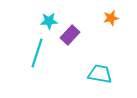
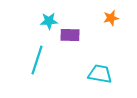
purple rectangle: rotated 48 degrees clockwise
cyan line: moved 7 px down
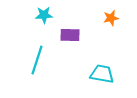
cyan star: moved 5 px left, 6 px up
cyan trapezoid: moved 2 px right
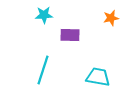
cyan line: moved 6 px right, 10 px down
cyan trapezoid: moved 4 px left, 3 px down
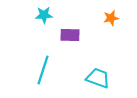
cyan trapezoid: moved 1 px down; rotated 10 degrees clockwise
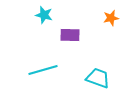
cyan star: rotated 18 degrees clockwise
cyan line: rotated 56 degrees clockwise
